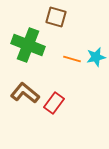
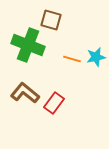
brown square: moved 5 px left, 3 px down
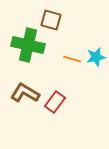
green cross: rotated 8 degrees counterclockwise
brown L-shape: rotated 8 degrees counterclockwise
red rectangle: moved 1 px right, 1 px up
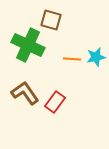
green cross: rotated 12 degrees clockwise
orange line: rotated 12 degrees counterclockwise
brown L-shape: rotated 24 degrees clockwise
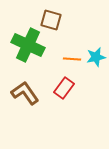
red rectangle: moved 9 px right, 14 px up
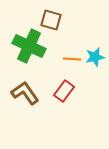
green cross: moved 1 px right, 1 px down
cyan star: moved 1 px left
red rectangle: moved 3 px down
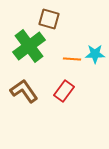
brown square: moved 2 px left, 1 px up
green cross: rotated 28 degrees clockwise
cyan star: moved 3 px up; rotated 12 degrees clockwise
brown L-shape: moved 1 px left, 2 px up
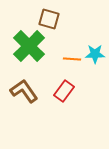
green cross: rotated 8 degrees counterclockwise
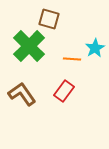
cyan star: moved 6 px up; rotated 30 degrees counterclockwise
brown L-shape: moved 2 px left, 3 px down
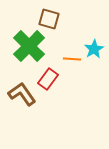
cyan star: moved 1 px left, 1 px down
red rectangle: moved 16 px left, 12 px up
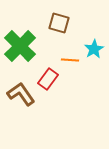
brown square: moved 10 px right, 4 px down
green cross: moved 9 px left
orange line: moved 2 px left, 1 px down
brown L-shape: moved 1 px left
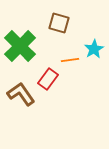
orange line: rotated 12 degrees counterclockwise
